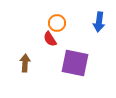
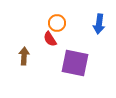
blue arrow: moved 2 px down
brown arrow: moved 1 px left, 7 px up
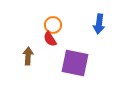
orange circle: moved 4 px left, 2 px down
brown arrow: moved 4 px right
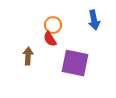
blue arrow: moved 5 px left, 4 px up; rotated 18 degrees counterclockwise
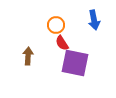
orange circle: moved 3 px right
red semicircle: moved 12 px right, 4 px down
